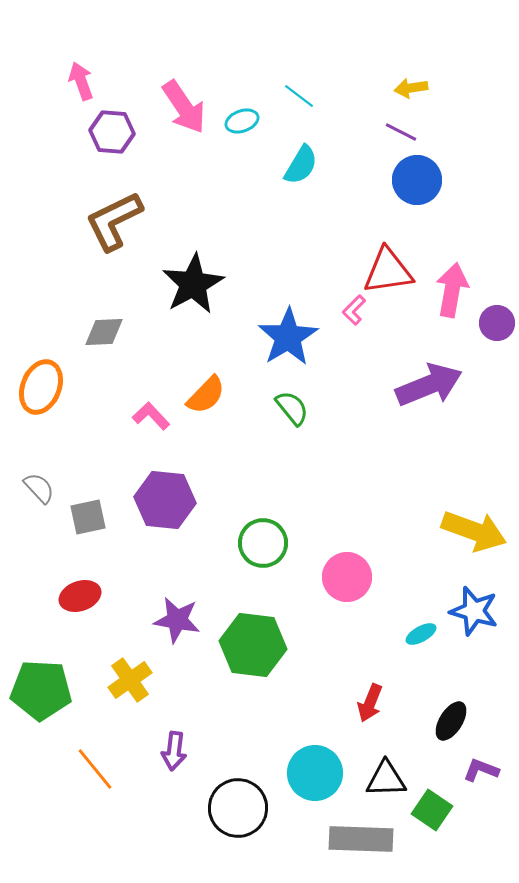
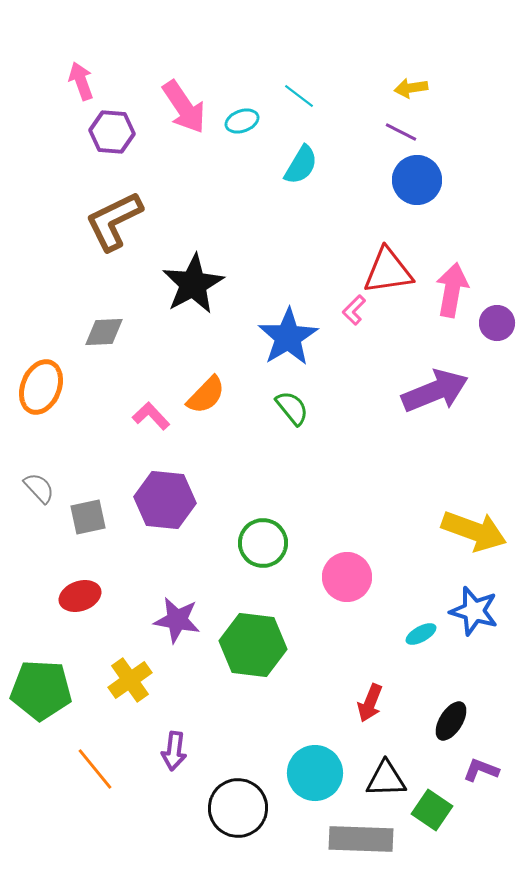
purple arrow at (429, 385): moved 6 px right, 6 px down
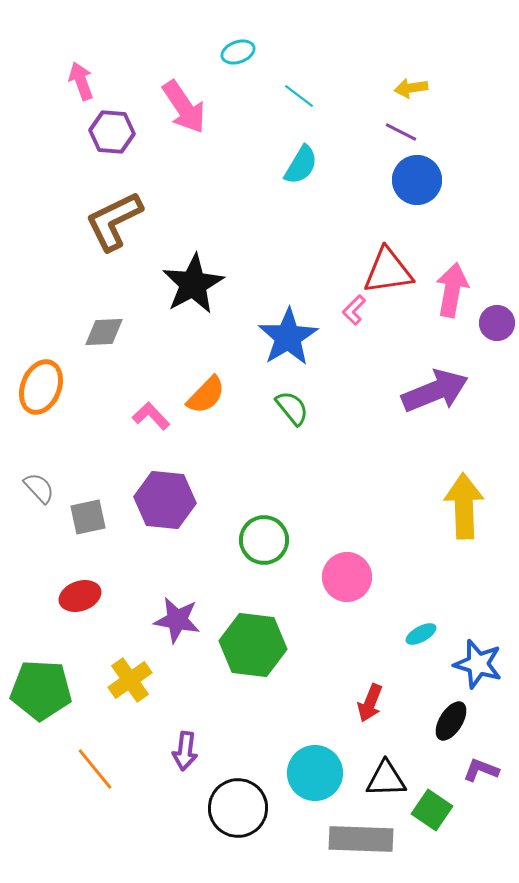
cyan ellipse at (242, 121): moved 4 px left, 69 px up
yellow arrow at (474, 531): moved 10 px left, 25 px up; rotated 112 degrees counterclockwise
green circle at (263, 543): moved 1 px right, 3 px up
blue star at (474, 611): moved 4 px right, 53 px down
purple arrow at (174, 751): moved 11 px right
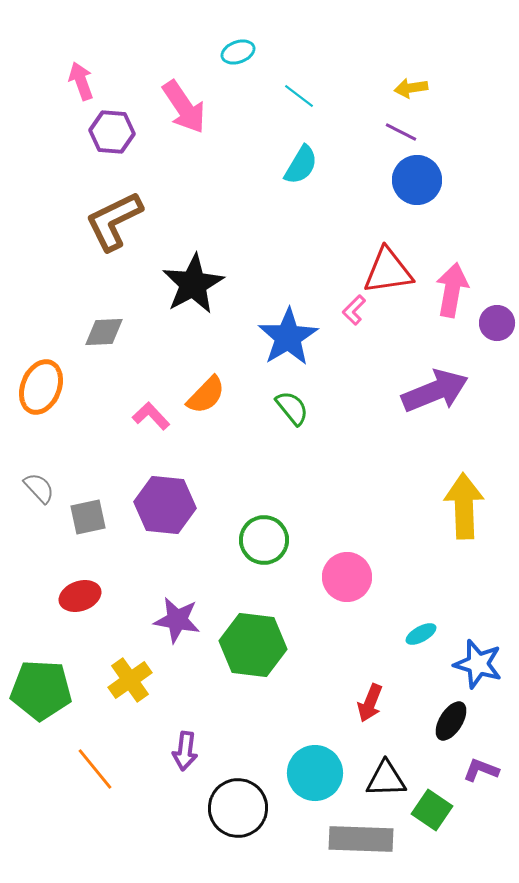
purple hexagon at (165, 500): moved 5 px down
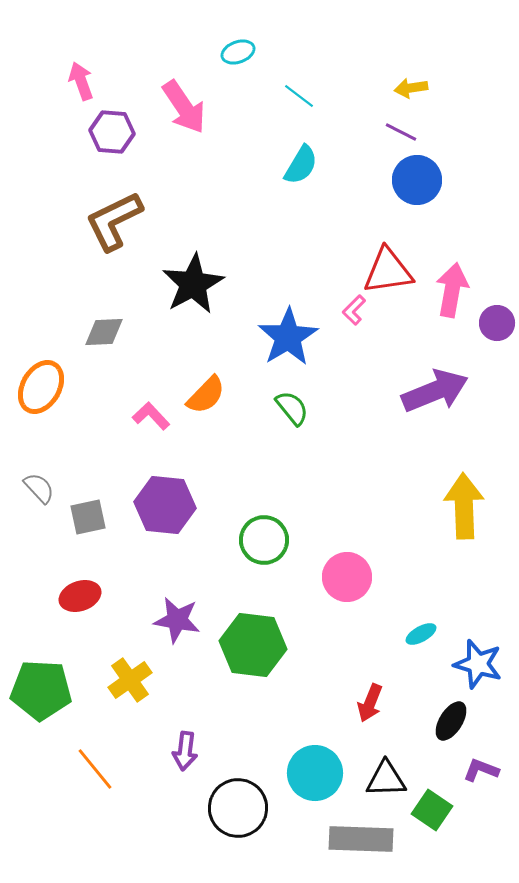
orange ellipse at (41, 387): rotated 8 degrees clockwise
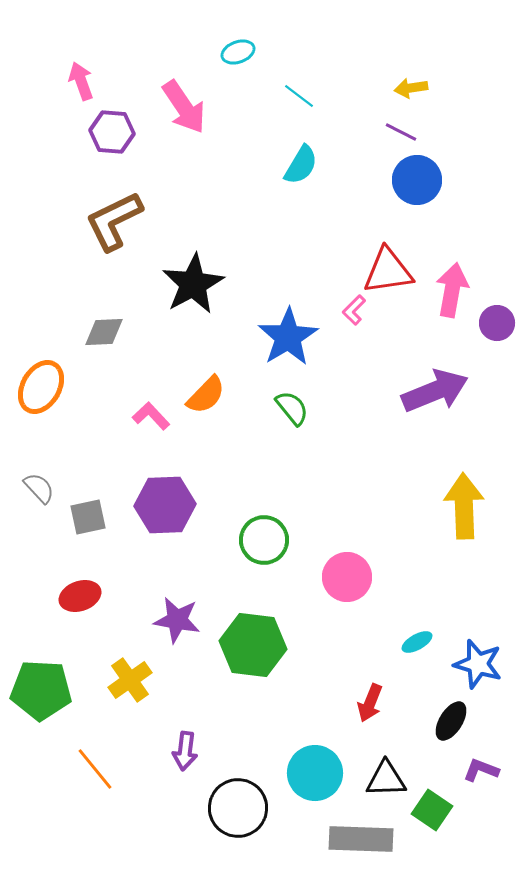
purple hexagon at (165, 505): rotated 8 degrees counterclockwise
cyan ellipse at (421, 634): moved 4 px left, 8 px down
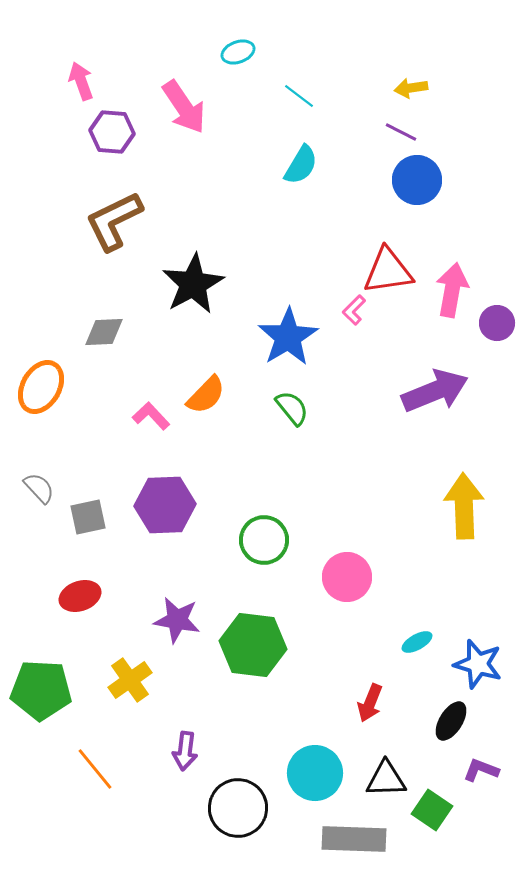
gray rectangle at (361, 839): moved 7 px left
